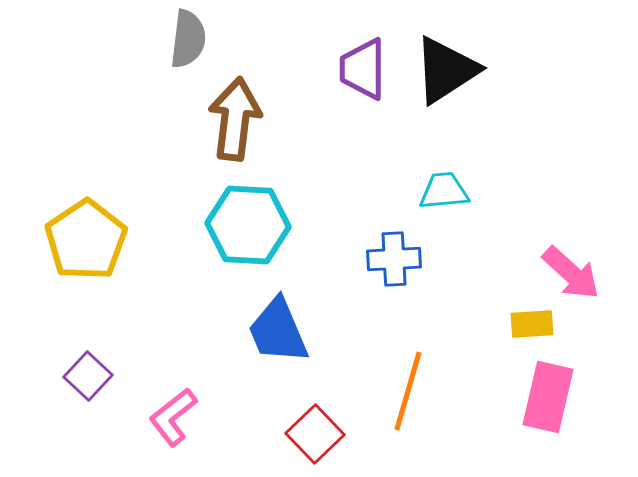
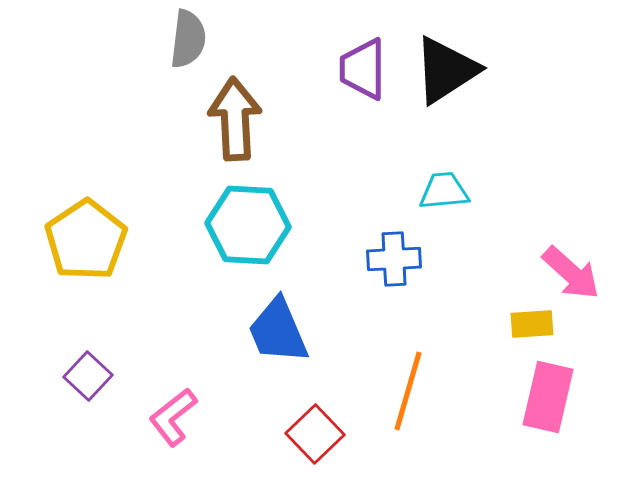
brown arrow: rotated 10 degrees counterclockwise
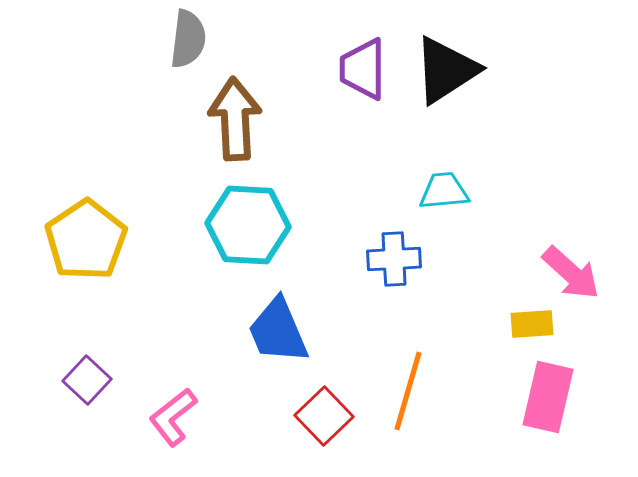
purple square: moved 1 px left, 4 px down
red square: moved 9 px right, 18 px up
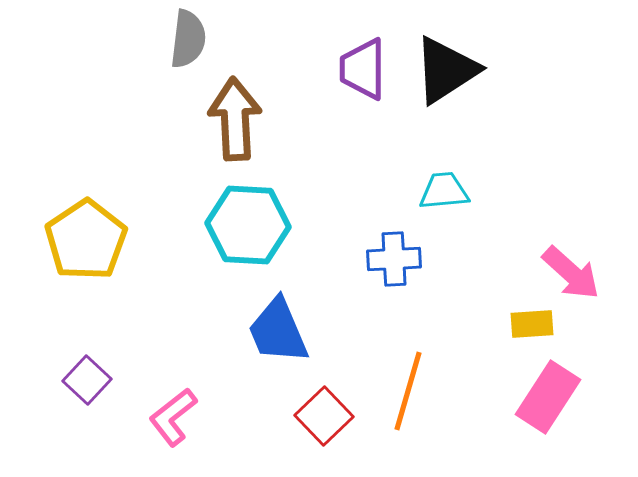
pink rectangle: rotated 20 degrees clockwise
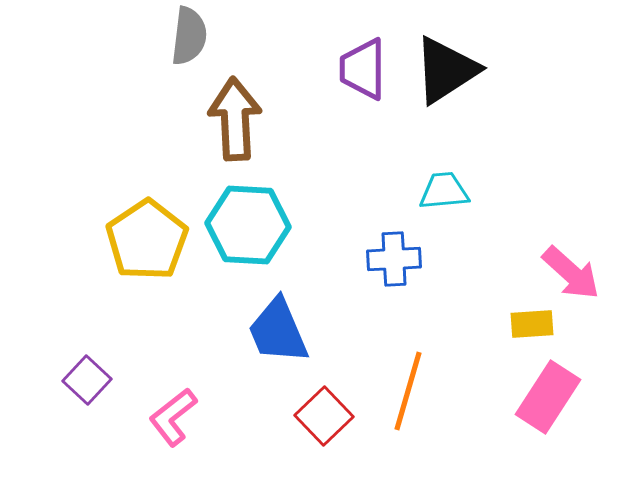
gray semicircle: moved 1 px right, 3 px up
yellow pentagon: moved 61 px right
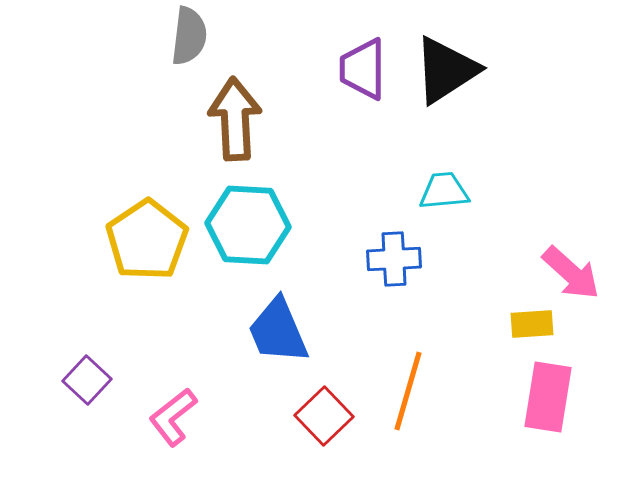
pink rectangle: rotated 24 degrees counterclockwise
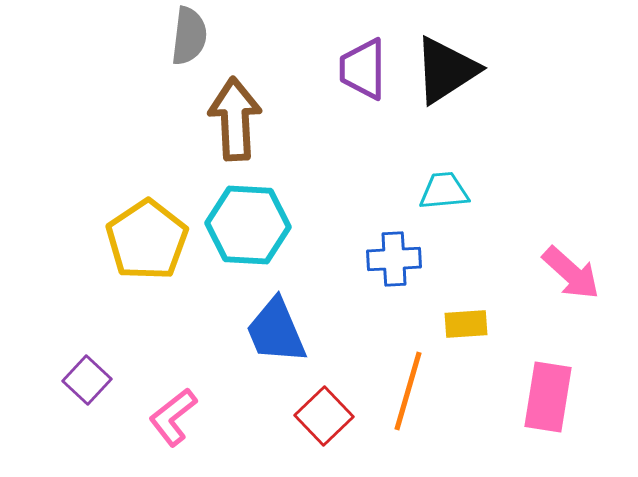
yellow rectangle: moved 66 px left
blue trapezoid: moved 2 px left
